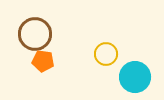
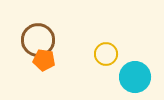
brown circle: moved 3 px right, 6 px down
orange pentagon: moved 1 px right, 1 px up
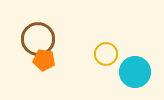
brown circle: moved 1 px up
cyan circle: moved 5 px up
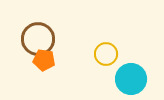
cyan circle: moved 4 px left, 7 px down
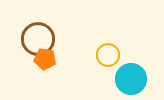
yellow circle: moved 2 px right, 1 px down
orange pentagon: moved 1 px right, 1 px up
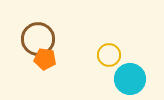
yellow circle: moved 1 px right
cyan circle: moved 1 px left
